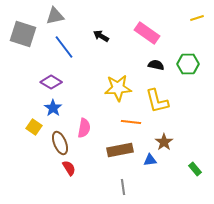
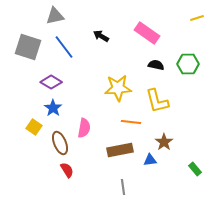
gray square: moved 5 px right, 13 px down
red semicircle: moved 2 px left, 2 px down
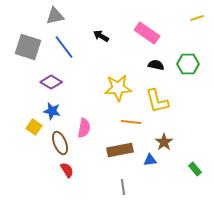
blue star: moved 1 px left, 3 px down; rotated 24 degrees counterclockwise
